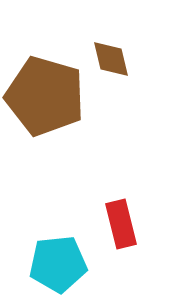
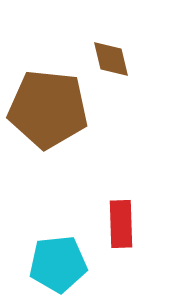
brown pentagon: moved 3 px right, 13 px down; rotated 10 degrees counterclockwise
red rectangle: rotated 12 degrees clockwise
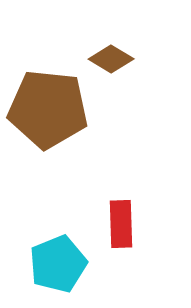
brown diamond: rotated 45 degrees counterclockwise
cyan pentagon: rotated 16 degrees counterclockwise
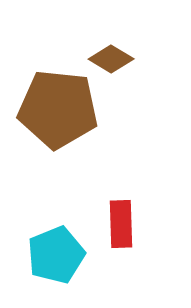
brown pentagon: moved 10 px right
cyan pentagon: moved 2 px left, 9 px up
